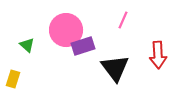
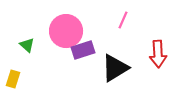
pink circle: moved 1 px down
purple rectangle: moved 4 px down
red arrow: moved 1 px up
black triangle: rotated 36 degrees clockwise
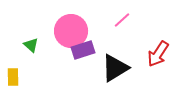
pink line: moved 1 px left; rotated 24 degrees clockwise
pink circle: moved 5 px right
green triangle: moved 4 px right
red arrow: rotated 36 degrees clockwise
yellow rectangle: moved 2 px up; rotated 18 degrees counterclockwise
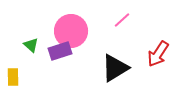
purple rectangle: moved 23 px left, 1 px down
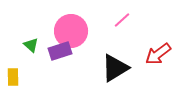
red arrow: rotated 20 degrees clockwise
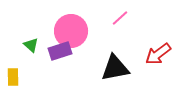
pink line: moved 2 px left, 2 px up
black triangle: rotated 20 degrees clockwise
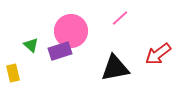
yellow rectangle: moved 4 px up; rotated 12 degrees counterclockwise
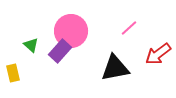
pink line: moved 9 px right, 10 px down
purple rectangle: rotated 30 degrees counterclockwise
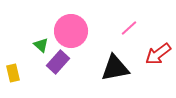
green triangle: moved 10 px right
purple rectangle: moved 2 px left, 11 px down
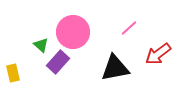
pink circle: moved 2 px right, 1 px down
